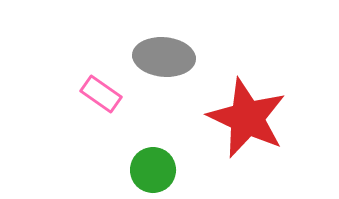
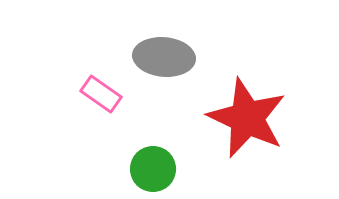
green circle: moved 1 px up
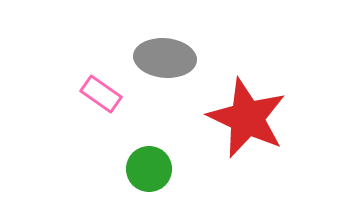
gray ellipse: moved 1 px right, 1 px down
green circle: moved 4 px left
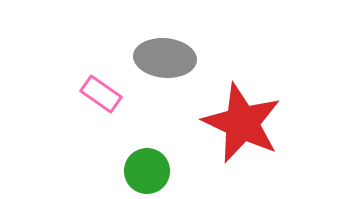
red star: moved 5 px left, 5 px down
green circle: moved 2 px left, 2 px down
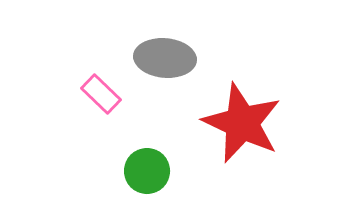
pink rectangle: rotated 9 degrees clockwise
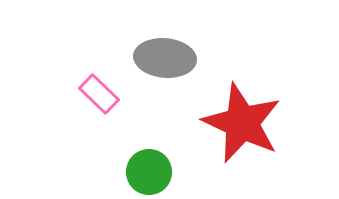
pink rectangle: moved 2 px left
green circle: moved 2 px right, 1 px down
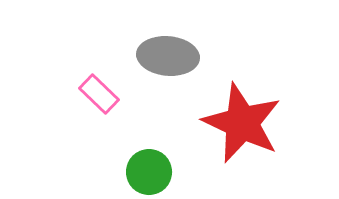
gray ellipse: moved 3 px right, 2 px up
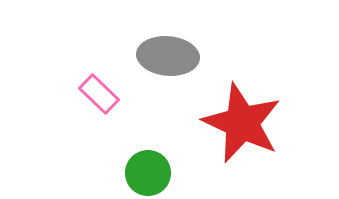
green circle: moved 1 px left, 1 px down
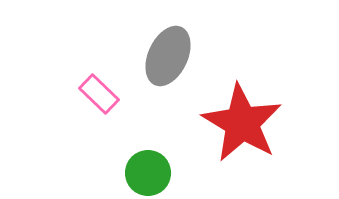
gray ellipse: rotated 70 degrees counterclockwise
red star: rotated 6 degrees clockwise
